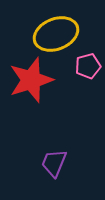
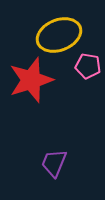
yellow ellipse: moved 3 px right, 1 px down
pink pentagon: rotated 25 degrees clockwise
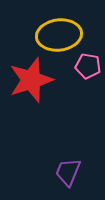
yellow ellipse: rotated 15 degrees clockwise
purple trapezoid: moved 14 px right, 9 px down
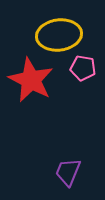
pink pentagon: moved 5 px left, 2 px down
red star: rotated 27 degrees counterclockwise
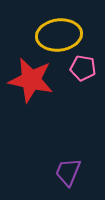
red star: rotated 15 degrees counterclockwise
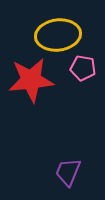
yellow ellipse: moved 1 px left
red star: rotated 18 degrees counterclockwise
